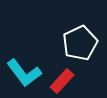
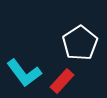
white pentagon: rotated 8 degrees counterclockwise
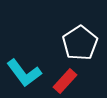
red rectangle: moved 3 px right
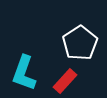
cyan L-shape: rotated 57 degrees clockwise
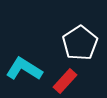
cyan L-shape: moved 4 px up; rotated 102 degrees clockwise
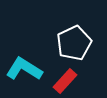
white pentagon: moved 6 px left; rotated 8 degrees clockwise
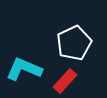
cyan L-shape: rotated 9 degrees counterclockwise
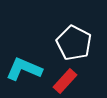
white pentagon: rotated 20 degrees counterclockwise
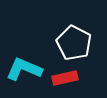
red rectangle: moved 3 px up; rotated 35 degrees clockwise
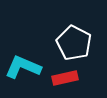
cyan L-shape: moved 1 px left, 2 px up
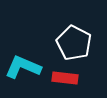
red rectangle: rotated 20 degrees clockwise
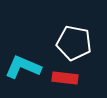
white pentagon: rotated 16 degrees counterclockwise
